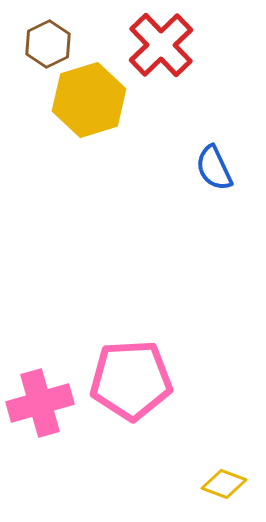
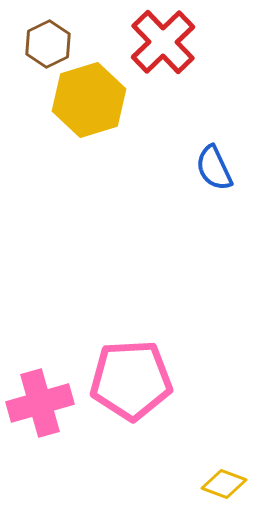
red cross: moved 2 px right, 3 px up
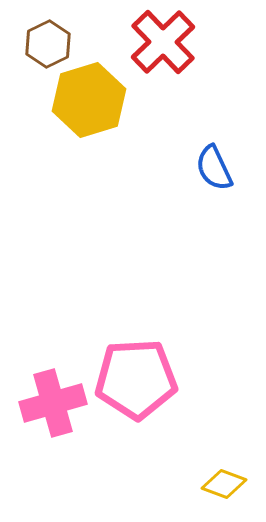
pink pentagon: moved 5 px right, 1 px up
pink cross: moved 13 px right
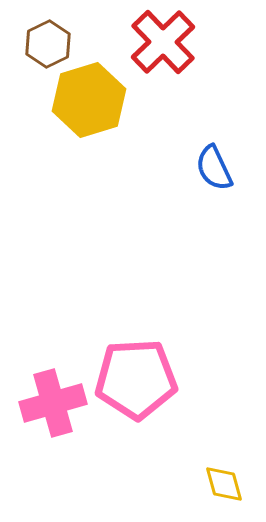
yellow diamond: rotated 54 degrees clockwise
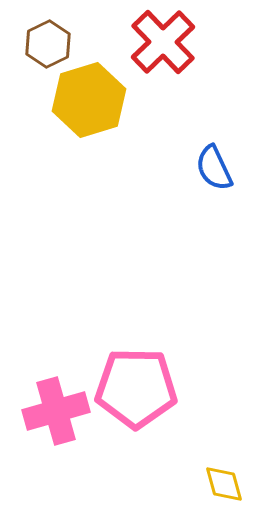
pink pentagon: moved 9 px down; rotated 4 degrees clockwise
pink cross: moved 3 px right, 8 px down
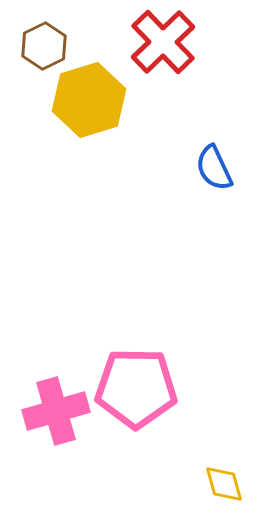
brown hexagon: moved 4 px left, 2 px down
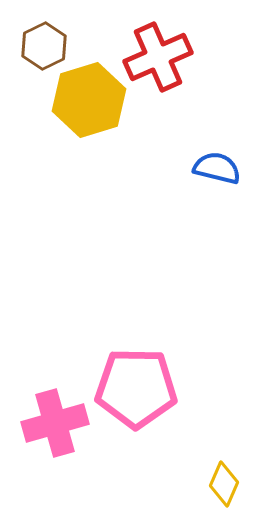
red cross: moved 5 px left, 15 px down; rotated 20 degrees clockwise
blue semicircle: moved 3 px right; rotated 129 degrees clockwise
pink cross: moved 1 px left, 12 px down
yellow diamond: rotated 39 degrees clockwise
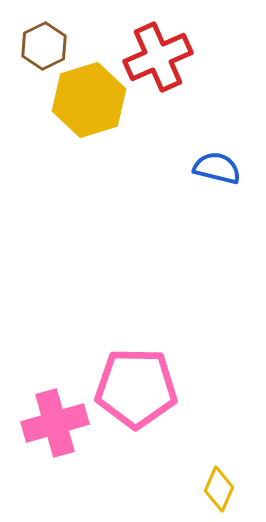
yellow diamond: moved 5 px left, 5 px down
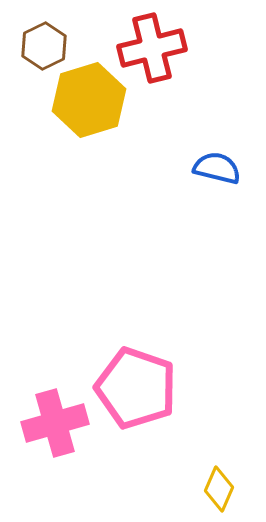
red cross: moved 6 px left, 9 px up; rotated 10 degrees clockwise
pink pentagon: rotated 18 degrees clockwise
